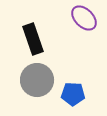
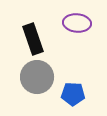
purple ellipse: moved 7 px left, 5 px down; rotated 40 degrees counterclockwise
gray circle: moved 3 px up
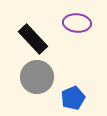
black rectangle: rotated 24 degrees counterclockwise
blue pentagon: moved 4 px down; rotated 25 degrees counterclockwise
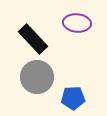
blue pentagon: rotated 20 degrees clockwise
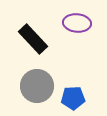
gray circle: moved 9 px down
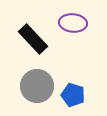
purple ellipse: moved 4 px left
blue pentagon: moved 3 px up; rotated 20 degrees clockwise
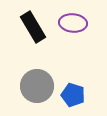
black rectangle: moved 12 px up; rotated 12 degrees clockwise
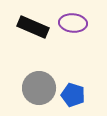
black rectangle: rotated 36 degrees counterclockwise
gray circle: moved 2 px right, 2 px down
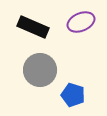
purple ellipse: moved 8 px right, 1 px up; rotated 28 degrees counterclockwise
gray circle: moved 1 px right, 18 px up
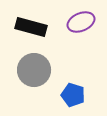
black rectangle: moved 2 px left; rotated 8 degrees counterclockwise
gray circle: moved 6 px left
